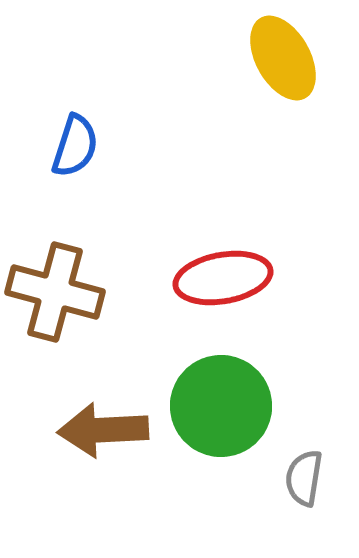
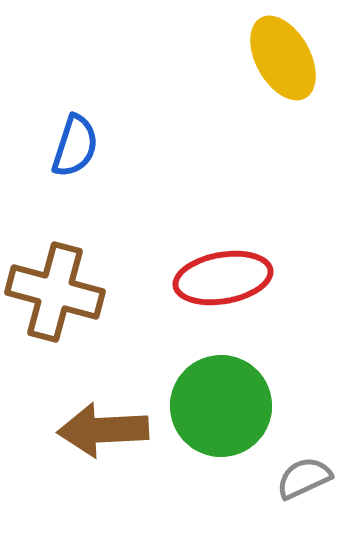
gray semicircle: rotated 56 degrees clockwise
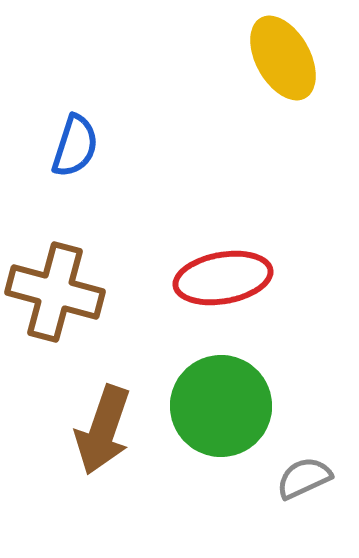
brown arrow: rotated 68 degrees counterclockwise
